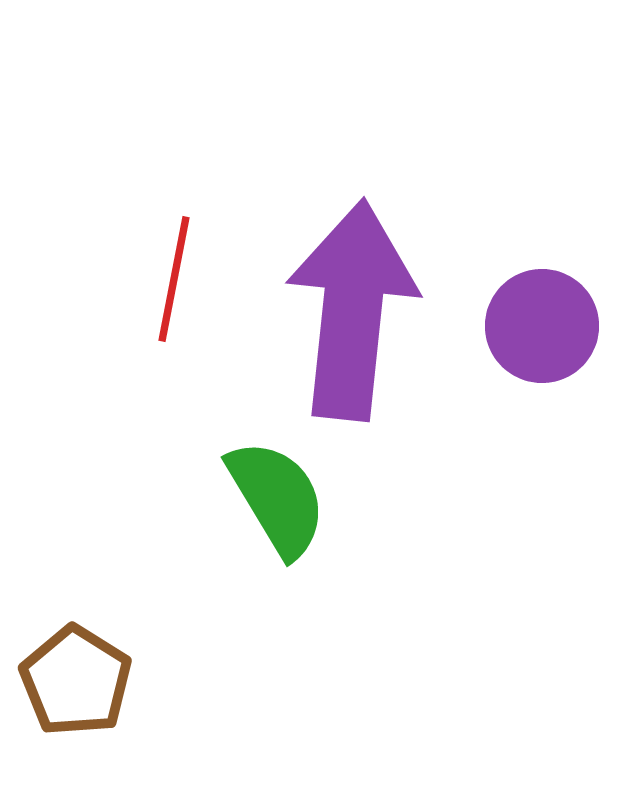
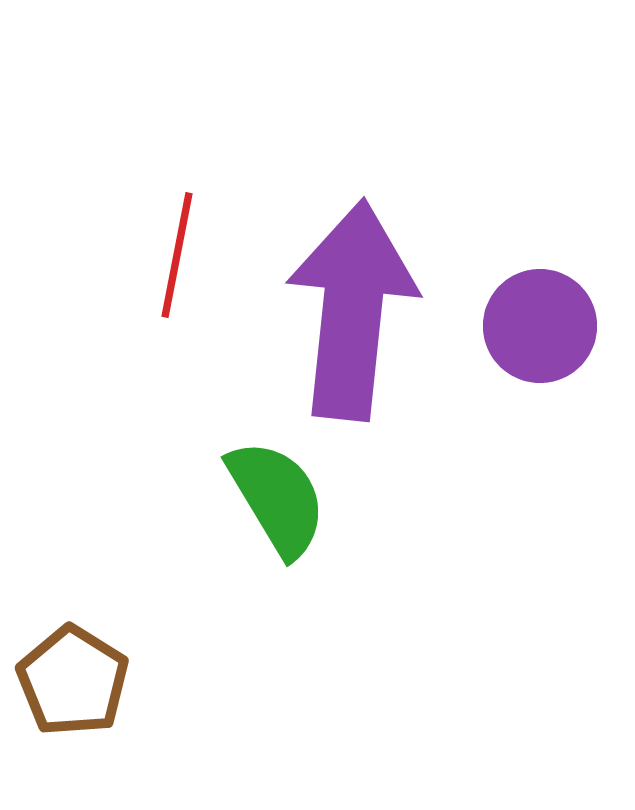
red line: moved 3 px right, 24 px up
purple circle: moved 2 px left
brown pentagon: moved 3 px left
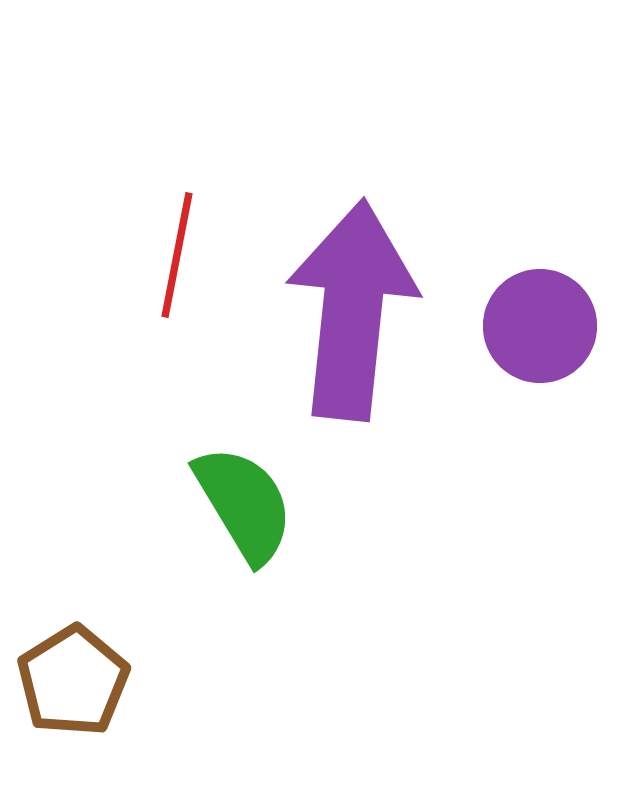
green semicircle: moved 33 px left, 6 px down
brown pentagon: rotated 8 degrees clockwise
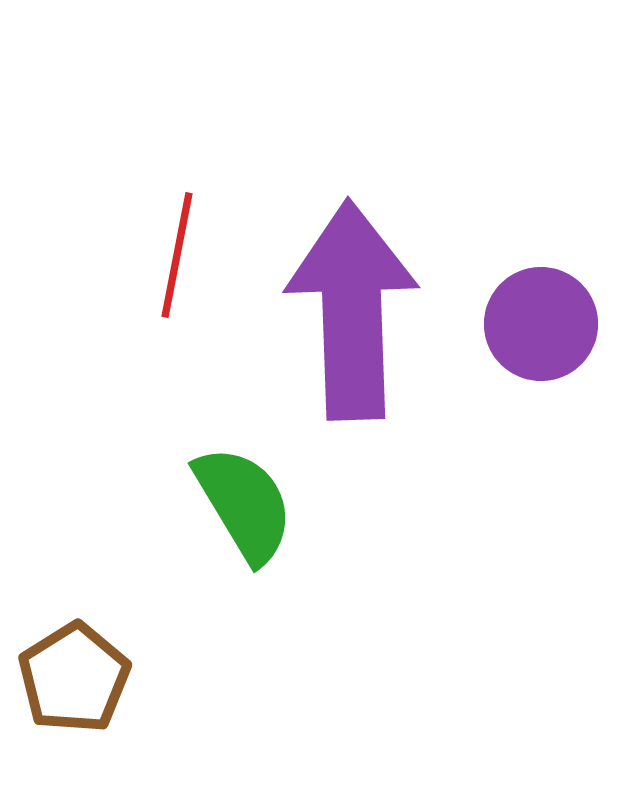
purple arrow: rotated 8 degrees counterclockwise
purple circle: moved 1 px right, 2 px up
brown pentagon: moved 1 px right, 3 px up
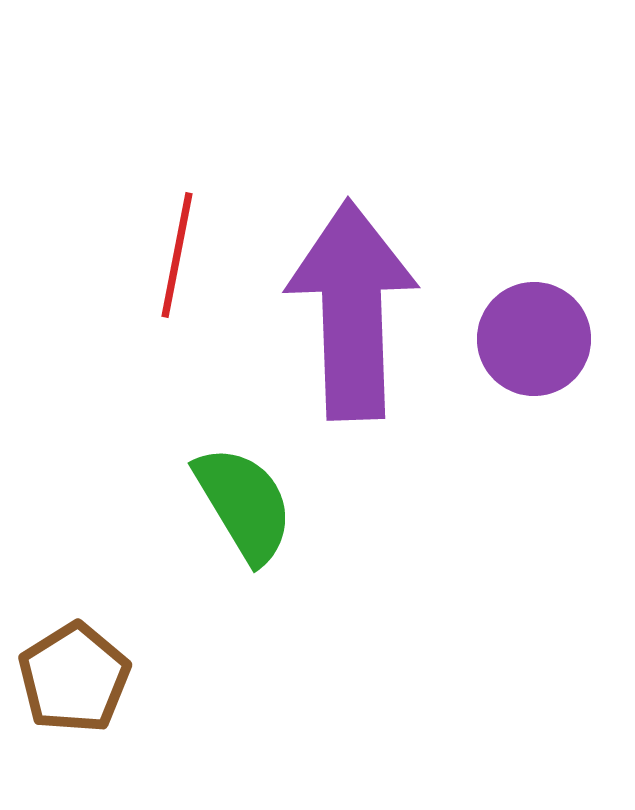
purple circle: moved 7 px left, 15 px down
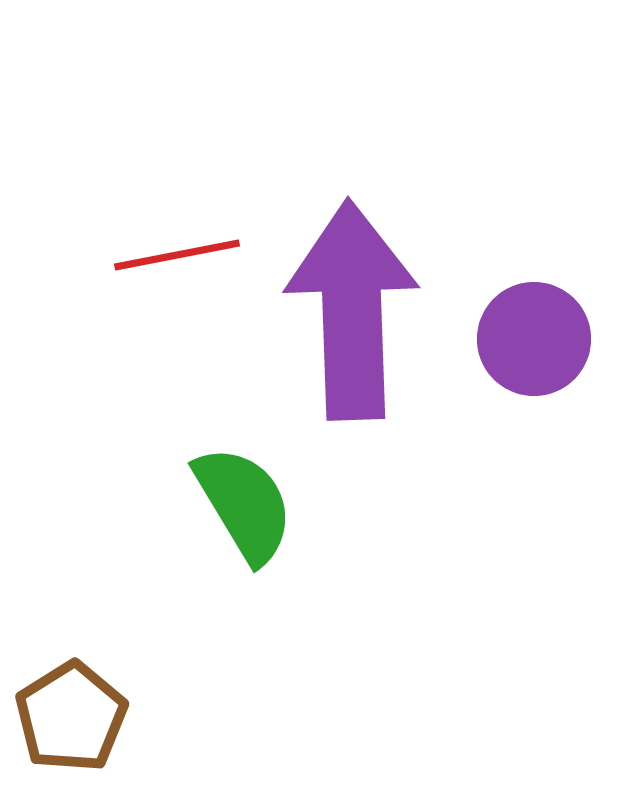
red line: rotated 68 degrees clockwise
brown pentagon: moved 3 px left, 39 px down
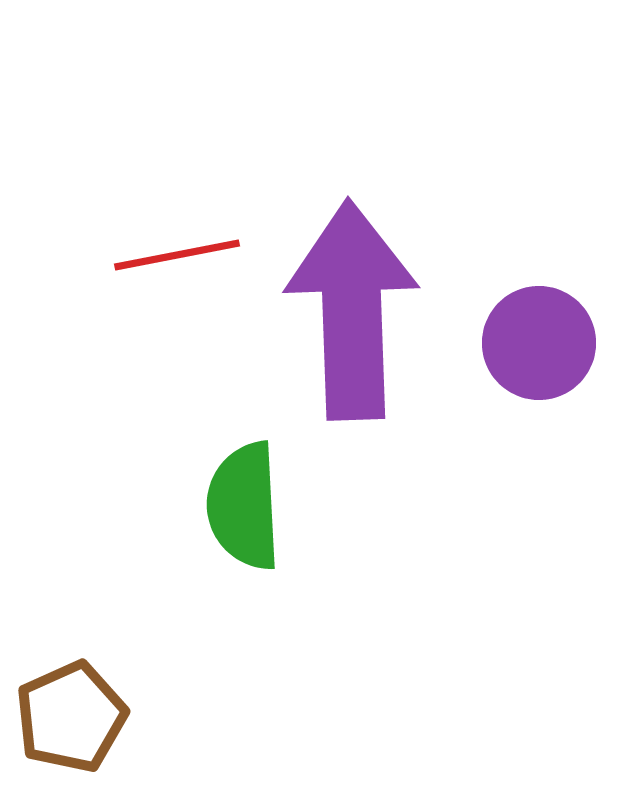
purple circle: moved 5 px right, 4 px down
green semicircle: moved 2 px down; rotated 152 degrees counterclockwise
brown pentagon: rotated 8 degrees clockwise
